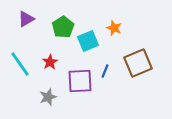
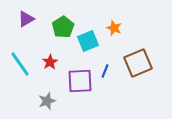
gray star: moved 1 px left, 4 px down
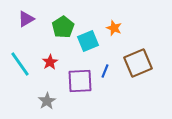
gray star: rotated 12 degrees counterclockwise
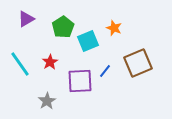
blue line: rotated 16 degrees clockwise
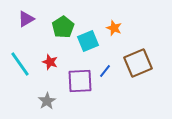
red star: rotated 21 degrees counterclockwise
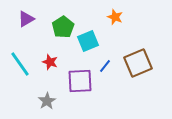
orange star: moved 1 px right, 11 px up
blue line: moved 5 px up
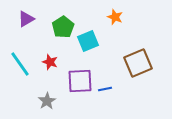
blue line: moved 23 px down; rotated 40 degrees clockwise
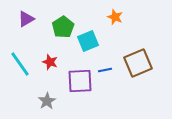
blue line: moved 19 px up
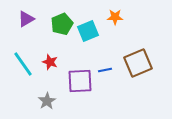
orange star: rotated 21 degrees counterclockwise
green pentagon: moved 1 px left, 3 px up; rotated 10 degrees clockwise
cyan square: moved 10 px up
cyan line: moved 3 px right
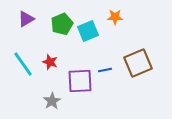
gray star: moved 5 px right
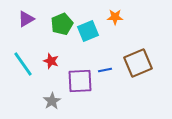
red star: moved 1 px right, 1 px up
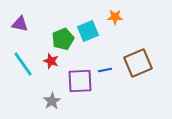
purple triangle: moved 6 px left, 5 px down; rotated 42 degrees clockwise
green pentagon: moved 1 px right, 15 px down
